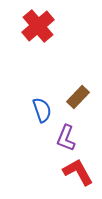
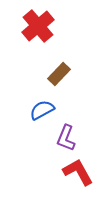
brown rectangle: moved 19 px left, 23 px up
blue semicircle: rotated 100 degrees counterclockwise
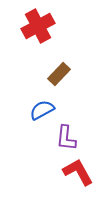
red cross: rotated 12 degrees clockwise
purple L-shape: rotated 16 degrees counterclockwise
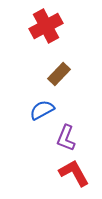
red cross: moved 8 px right
purple L-shape: rotated 16 degrees clockwise
red L-shape: moved 4 px left, 1 px down
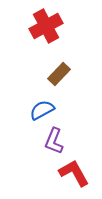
purple L-shape: moved 12 px left, 3 px down
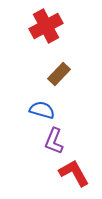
blue semicircle: rotated 45 degrees clockwise
